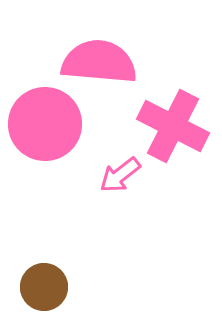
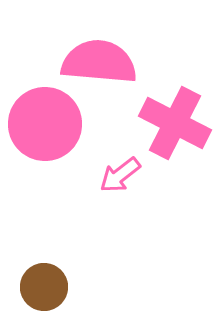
pink cross: moved 2 px right, 3 px up
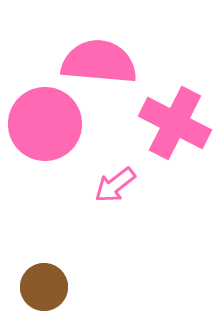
pink arrow: moved 5 px left, 10 px down
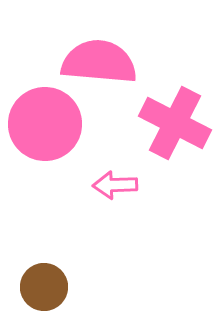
pink arrow: rotated 36 degrees clockwise
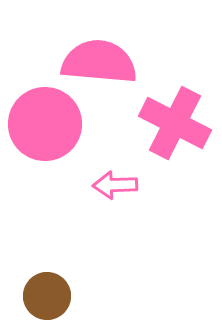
brown circle: moved 3 px right, 9 px down
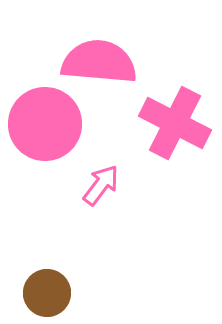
pink arrow: moved 14 px left; rotated 129 degrees clockwise
brown circle: moved 3 px up
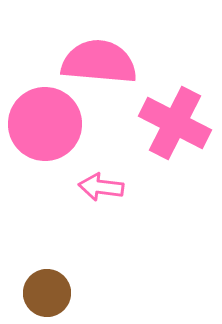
pink arrow: moved 2 px down; rotated 120 degrees counterclockwise
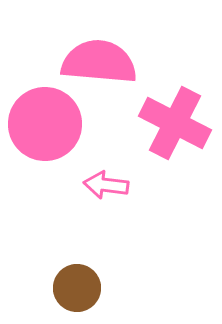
pink arrow: moved 5 px right, 2 px up
brown circle: moved 30 px right, 5 px up
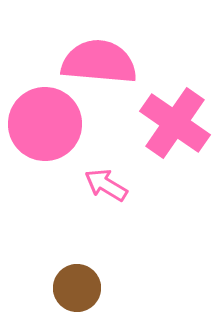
pink cross: rotated 8 degrees clockwise
pink arrow: rotated 24 degrees clockwise
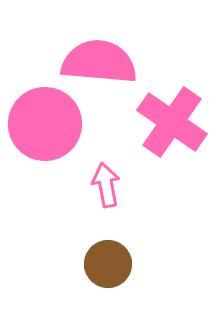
pink cross: moved 3 px left, 1 px up
pink arrow: rotated 48 degrees clockwise
brown circle: moved 31 px right, 24 px up
